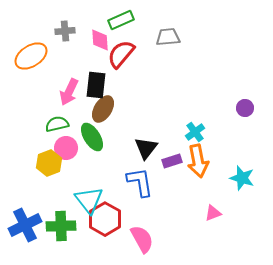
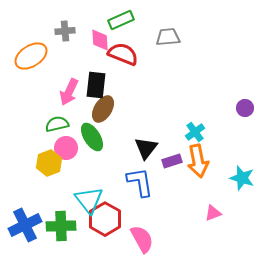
red semicircle: moved 2 px right; rotated 72 degrees clockwise
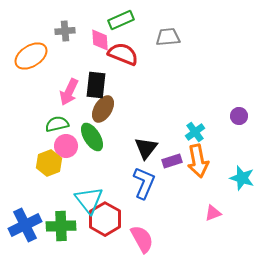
purple circle: moved 6 px left, 8 px down
pink circle: moved 2 px up
blue L-shape: moved 4 px right, 1 px down; rotated 32 degrees clockwise
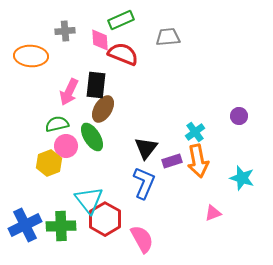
orange ellipse: rotated 36 degrees clockwise
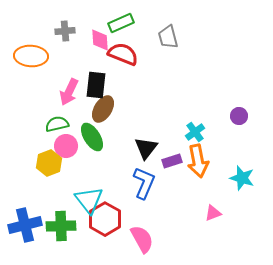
green rectangle: moved 3 px down
gray trapezoid: rotated 100 degrees counterclockwise
blue cross: rotated 12 degrees clockwise
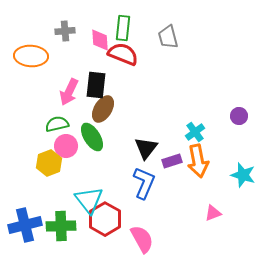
green rectangle: moved 2 px right, 5 px down; rotated 60 degrees counterclockwise
cyan star: moved 1 px right, 3 px up
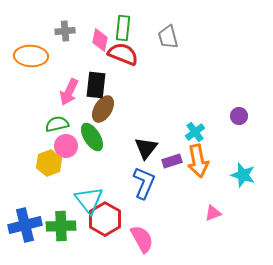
pink diamond: rotated 15 degrees clockwise
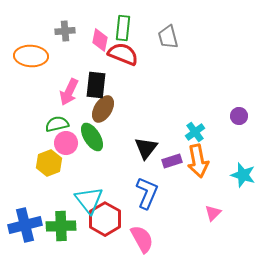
pink circle: moved 3 px up
blue L-shape: moved 3 px right, 10 px down
pink triangle: rotated 24 degrees counterclockwise
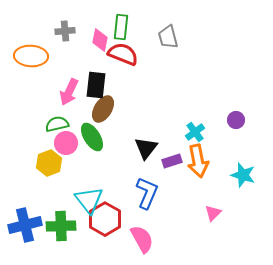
green rectangle: moved 2 px left, 1 px up
purple circle: moved 3 px left, 4 px down
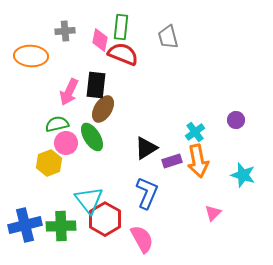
black triangle: rotated 20 degrees clockwise
